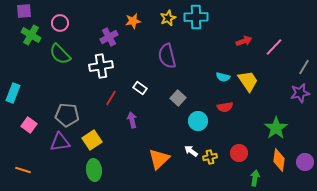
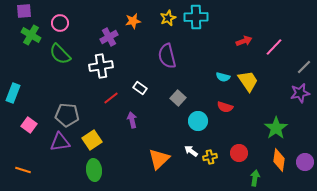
gray line: rotated 14 degrees clockwise
red line: rotated 21 degrees clockwise
red semicircle: rotated 28 degrees clockwise
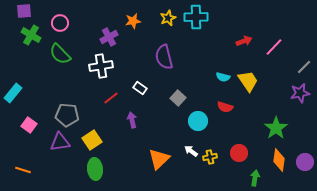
purple semicircle: moved 3 px left, 1 px down
cyan rectangle: rotated 18 degrees clockwise
green ellipse: moved 1 px right, 1 px up
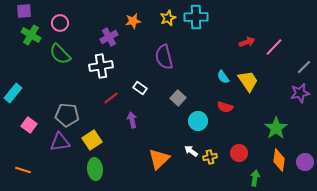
red arrow: moved 3 px right, 1 px down
cyan semicircle: rotated 40 degrees clockwise
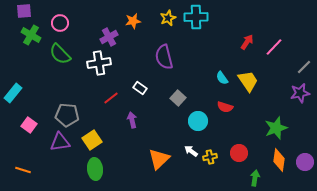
red arrow: rotated 35 degrees counterclockwise
white cross: moved 2 px left, 3 px up
cyan semicircle: moved 1 px left, 1 px down
green star: rotated 15 degrees clockwise
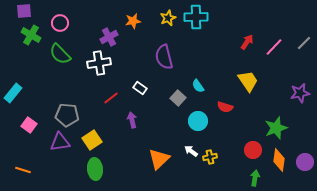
gray line: moved 24 px up
cyan semicircle: moved 24 px left, 8 px down
red circle: moved 14 px right, 3 px up
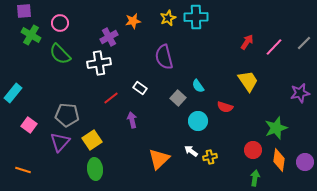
purple triangle: rotated 40 degrees counterclockwise
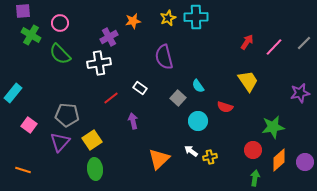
purple square: moved 1 px left
purple arrow: moved 1 px right, 1 px down
green star: moved 3 px left, 1 px up; rotated 10 degrees clockwise
orange diamond: rotated 40 degrees clockwise
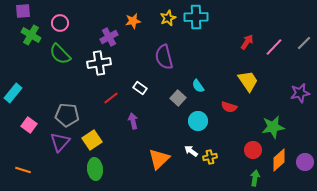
red semicircle: moved 4 px right
